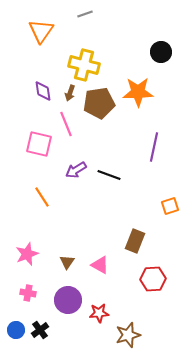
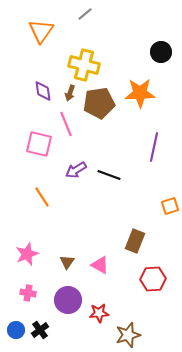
gray line: rotated 21 degrees counterclockwise
orange star: moved 2 px right, 1 px down
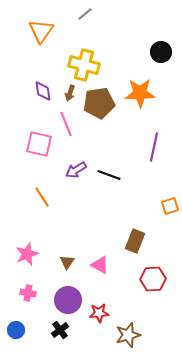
black cross: moved 20 px right
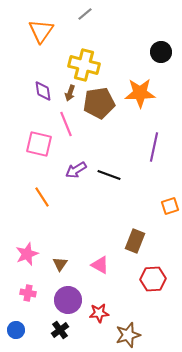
brown triangle: moved 7 px left, 2 px down
